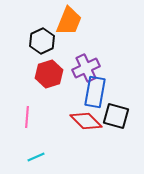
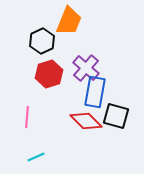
purple cross: rotated 24 degrees counterclockwise
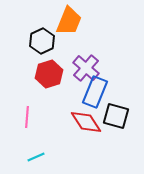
blue rectangle: rotated 12 degrees clockwise
red diamond: moved 1 px down; rotated 12 degrees clockwise
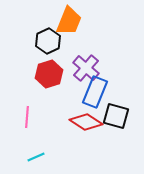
black hexagon: moved 6 px right
red diamond: rotated 24 degrees counterclockwise
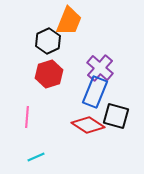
purple cross: moved 14 px right
red diamond: moved 2 px right, 3 px down
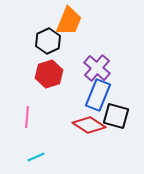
purple cross: moved 3 px left
blue rectangle: moved 3 px right, 3 px down
red diamond: moved 1 px right
